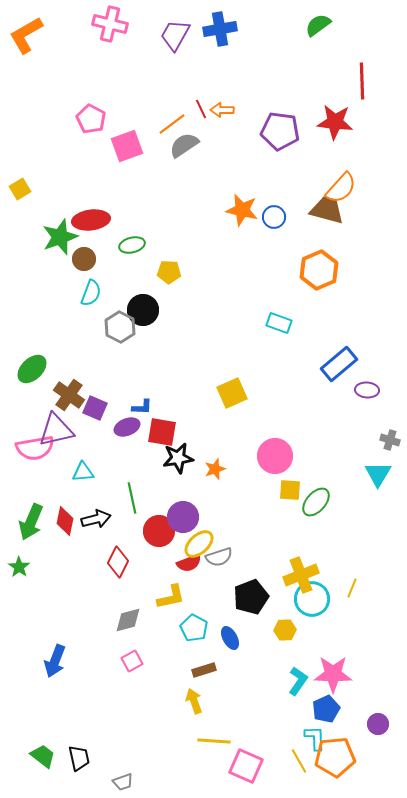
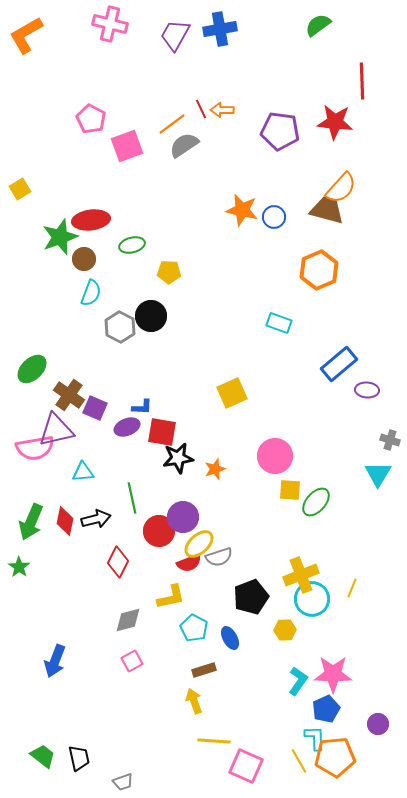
black circle at (143, 310): moved 8 px right, 6 px down
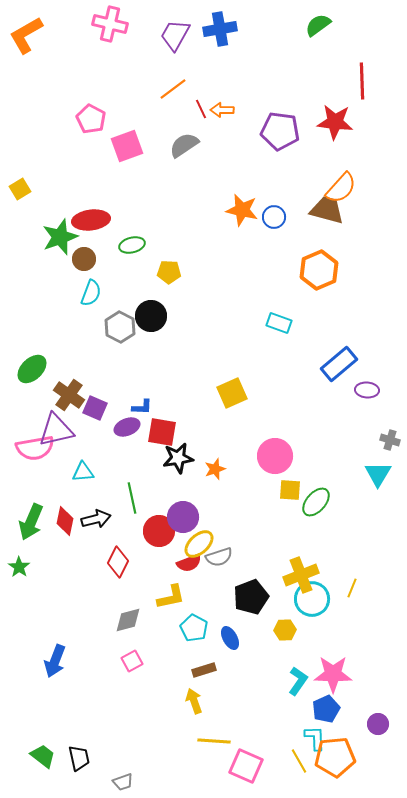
orange line at (172, 124): moved 1 px right, 35 px up
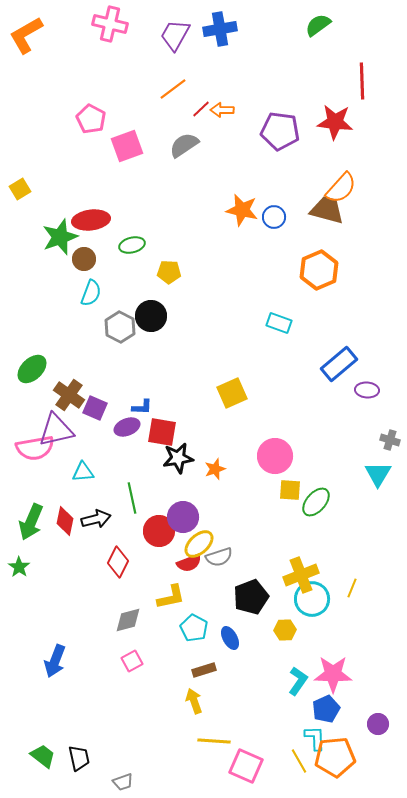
red line at (201, 109): rotated 72 degrees clockwise
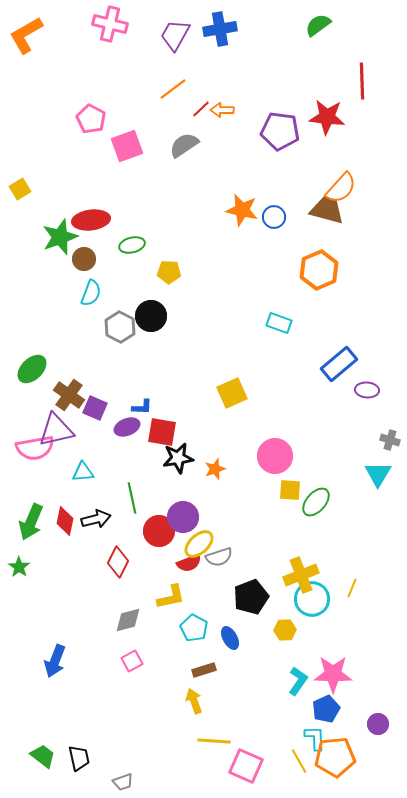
red star at (335, 122): moved 8 px left, 5 px up
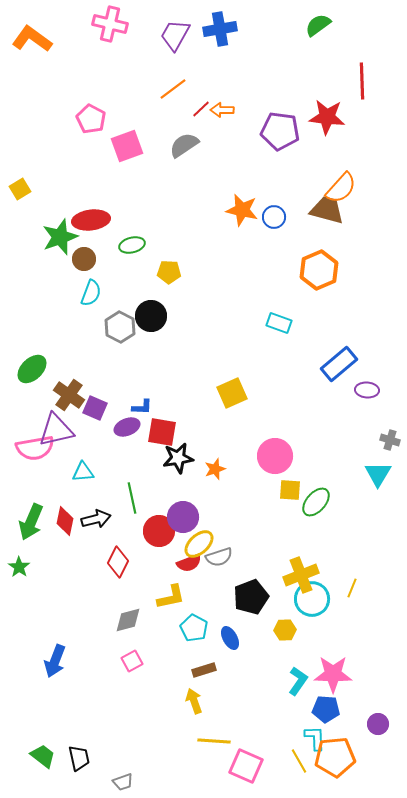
orange L-shape at (26, 35): moved 6 px right, 4 px down; rotated 66 degrees clockwise
blue pentagon at (326, 709): rotated 28 degrees clockwise
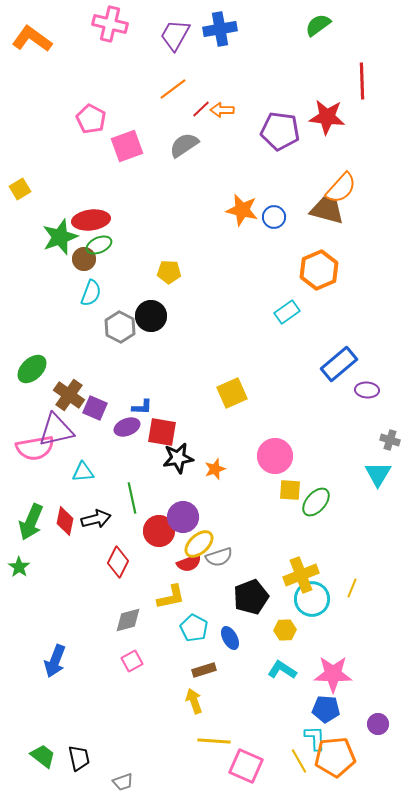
green ellipse at (132, 245): moved 33 px left; rotated 10 degrees counterclockwise
cyan rectangle at (279, 323): moved 8 px right, 11 px up; rotated 55 degrees counterclockwise
cyan L-shape at (298, 681): moved 16 px left, 11 px up; rotated 92 degrees counterclockwise
